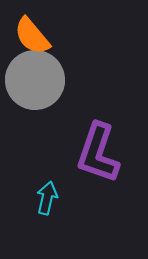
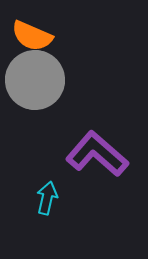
orange semicircle: rotated 27 degrees counterclockwise
purple L-shape: moved 1 px left, 1 px down; rotated 112 degrees clockwise
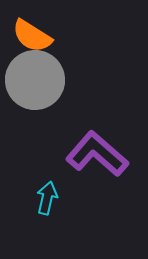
orange semicircle: rotated 9 degrees clockwise
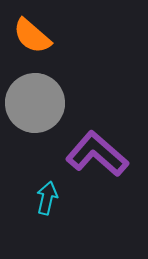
orange semicircle: rotated 9 degrees clockwise
gray circle: moved 23 px down
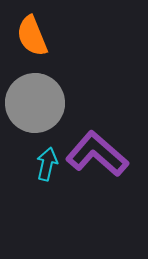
orange semicircle: rotated 27 degrees clockwise
cyan arrow: moved 34 px up
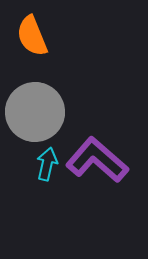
gray circle: moved 9 px down
purple L-shape: moved 6 px down
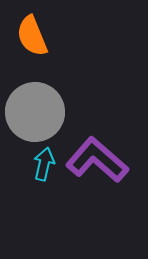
cyan arrow: moved 3 px left
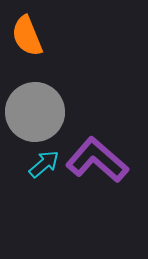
orange semicircle: moved 5 px left
cyan arrow: rotated 36 degrees clockwise
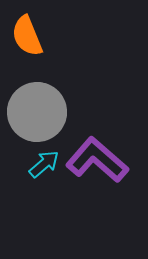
gray circle: moved 2 px right
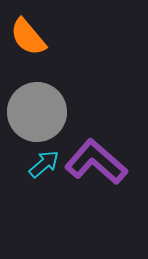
orange semicircle: moved 1 px right, 1 px down; rotated 18 degrees counterclockwise
purple L-shape: moved 1 px left, 2 px down
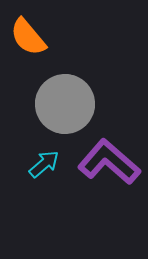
gray circle: moved 28 px right, 8 px up
purple L-shape: moved 13 px right
